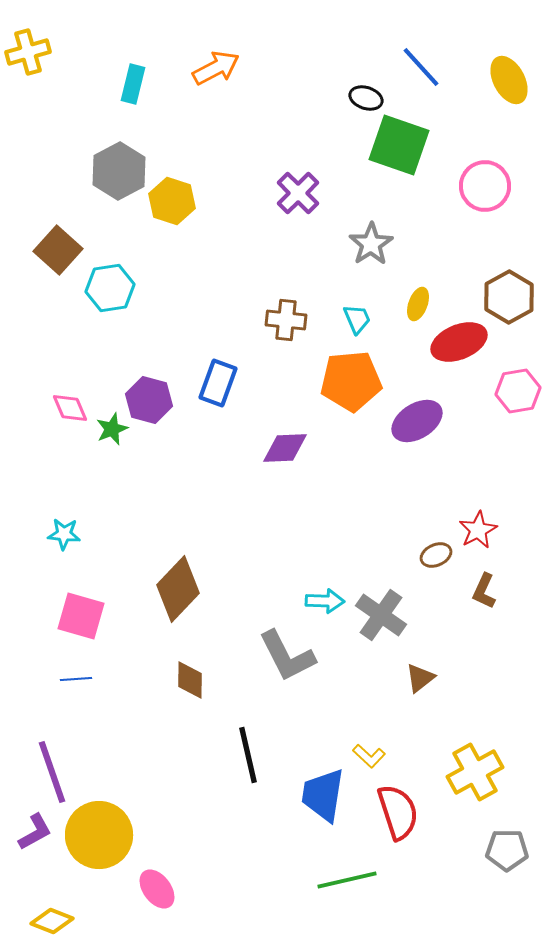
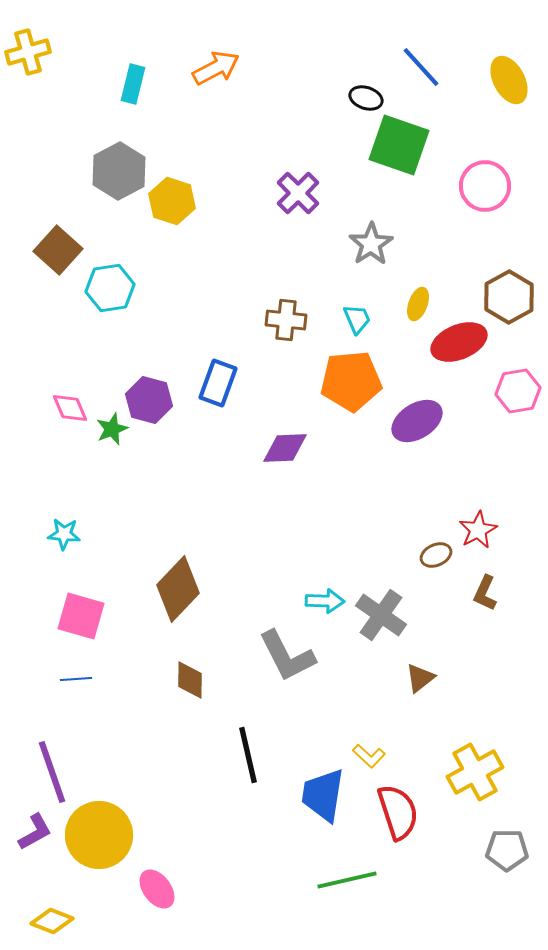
brown L-shape at (484, 591): moved 1 px right, 2 px down
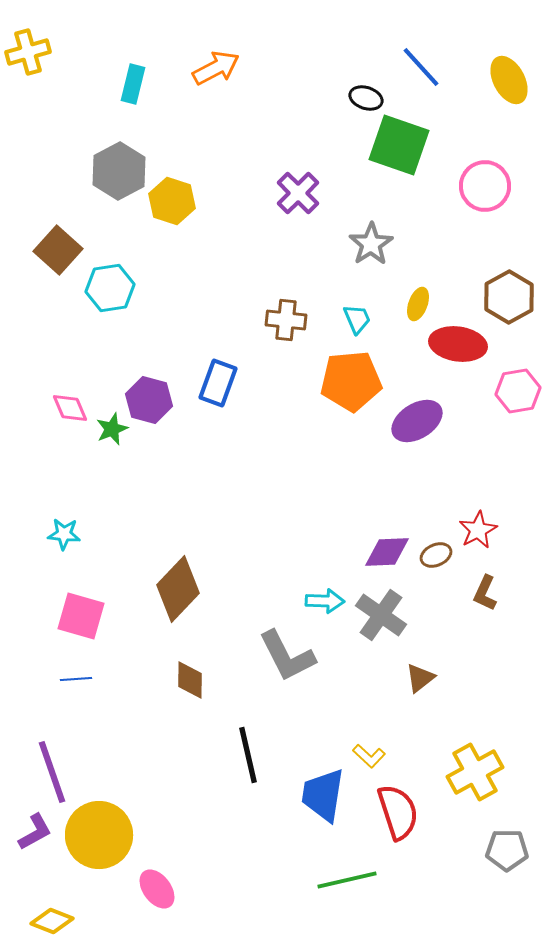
red ellipse at (459, 342): moved 1 px left, 2 px down; rotated 30 degrees clockwise
purple diamond at (285, 448): moved 102 px right, 104 px down
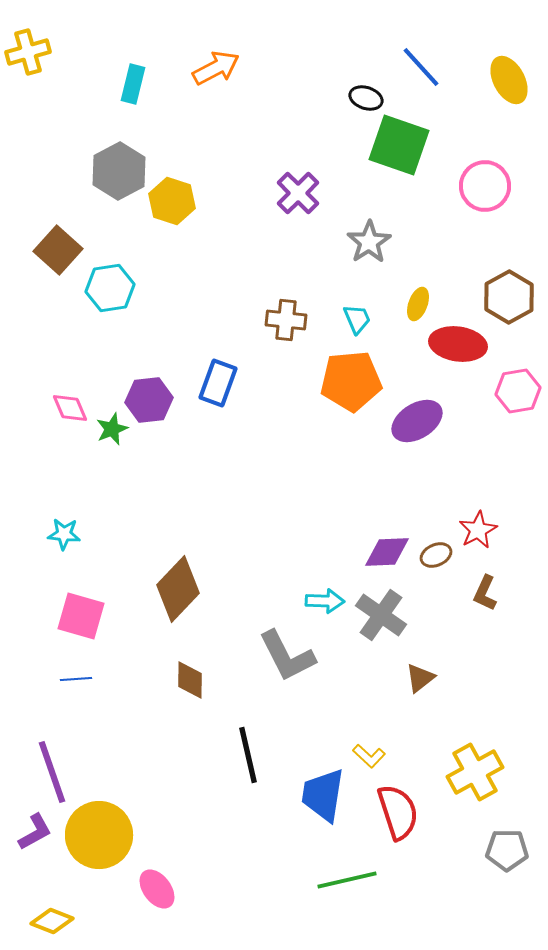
gray star at (371, 244): moved 2 px left, 2 px up
purple hexagon at (149, 400): rotated 21 degrees counterclockwise
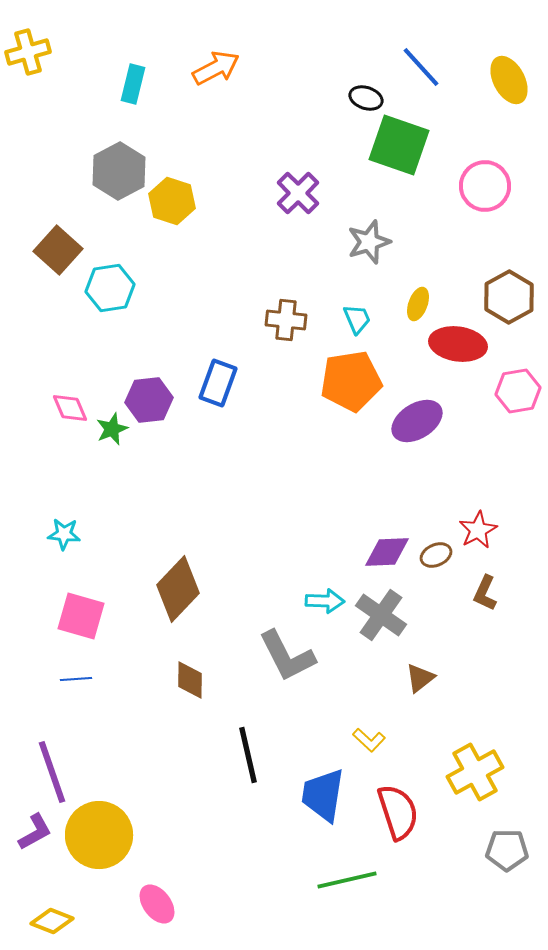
gray star at (369, 242): rotated 15 degrees clockwise
orange pentagon at (351, 381): rotated 4 degrees counterclockwise
yellow L-shape at (369, 756): moved 16 px up
pink ellipse at (157, 889): moved 15 px down
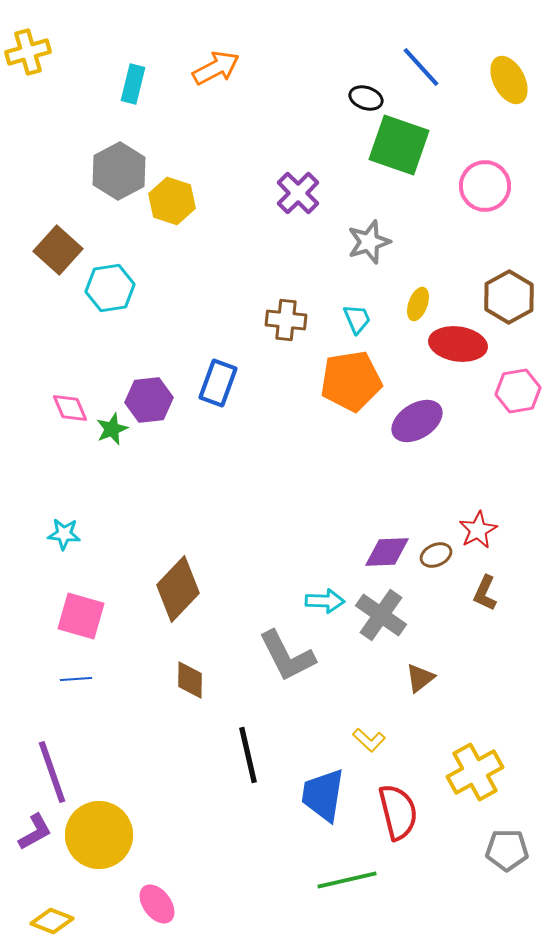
red semicircle at (398, 812): rotated 4 degrees clockwise
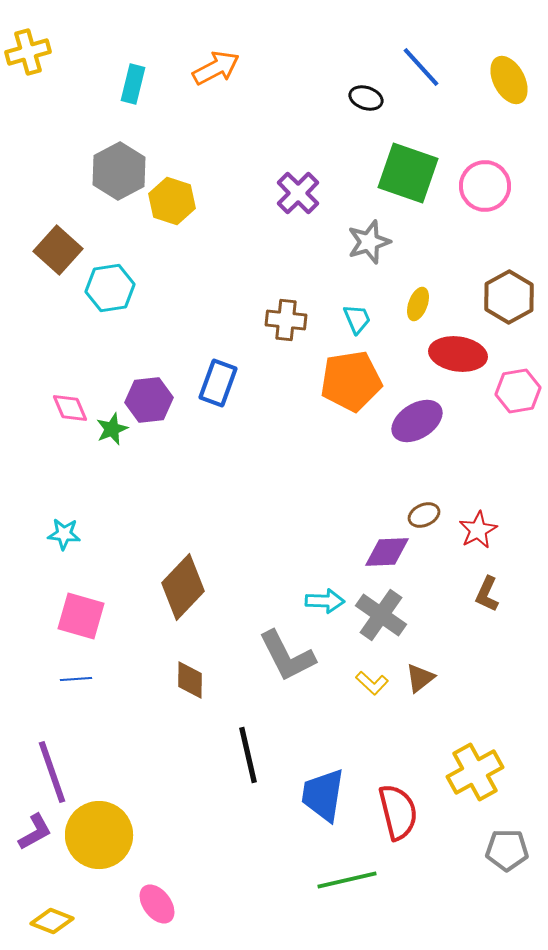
green square at (399, 145): moved 9 px right, 28 px down
red ellipse at (458, 344): moved 10 px down
brown ellipse at (436, 555): moved 12 px left, 40 px up
brown diamond at (178, 589): moved 5 px right, 2 px up
brown L-shape at (485, 593): moved 2 px right, 1 px down
yellow L-shape at (369, 740): moved 3 px right, 57 px up
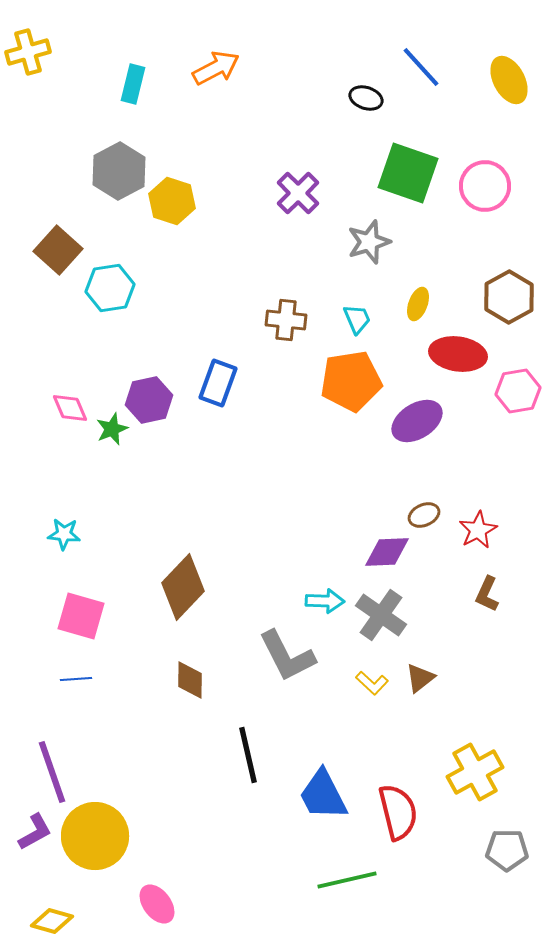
purple hexagon at (149, 400): rotated 6 degrees counterclockwise
blue trapezoid at (323, 795): rotated 36 degrees counterclockwise
yellow circle at (99, 835): moved 4 px left, 1 px down
yellow diamond at (52, 921): rotated 6 degrees counterclockwise
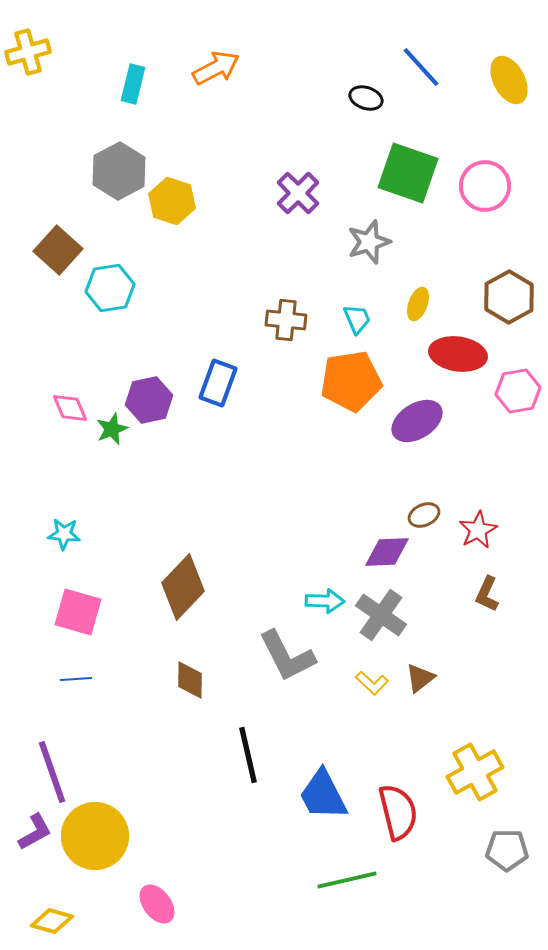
pink square at (81, 616): moved 3 px left, 4 px up
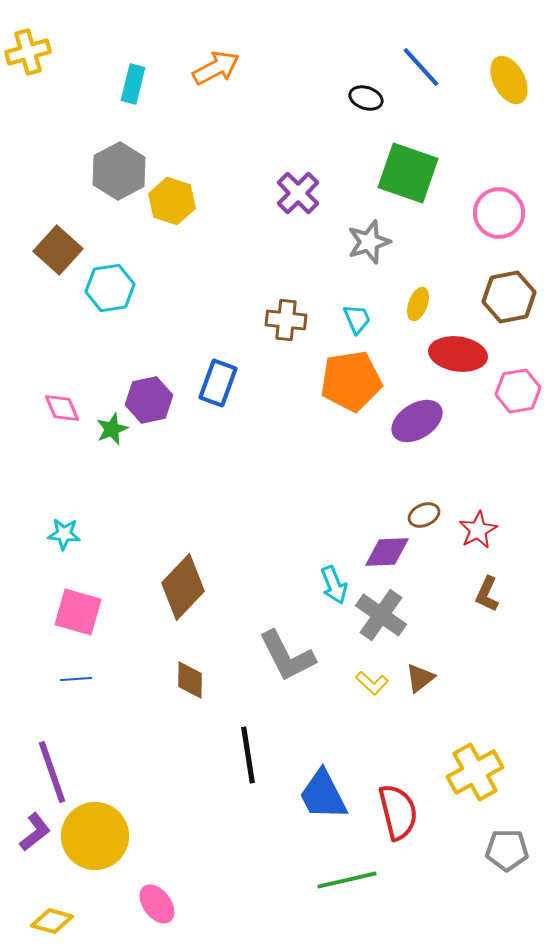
pink circle at (485, 186): moved 14 px right, 27 px down
brown hexagon at (509, 297): rotated 18 degrees clockwise
pink diamond at (70, 408): moved 8 px left
cyan arrow at (325, 601): moved 9 px right, 16 px up; rotated 66 degrees clockwise
black line at (248, 755): rotated 4 degrees clockwise
purple L-shape at (35, 832): rotated 9 degrees counterclockwise
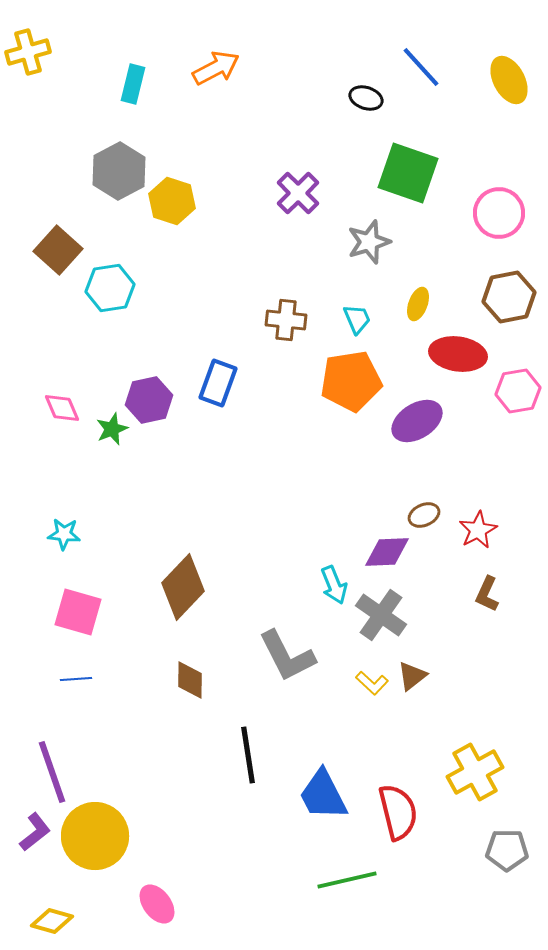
brown triangle at (420, 678): moved 8 px left, 2 px up
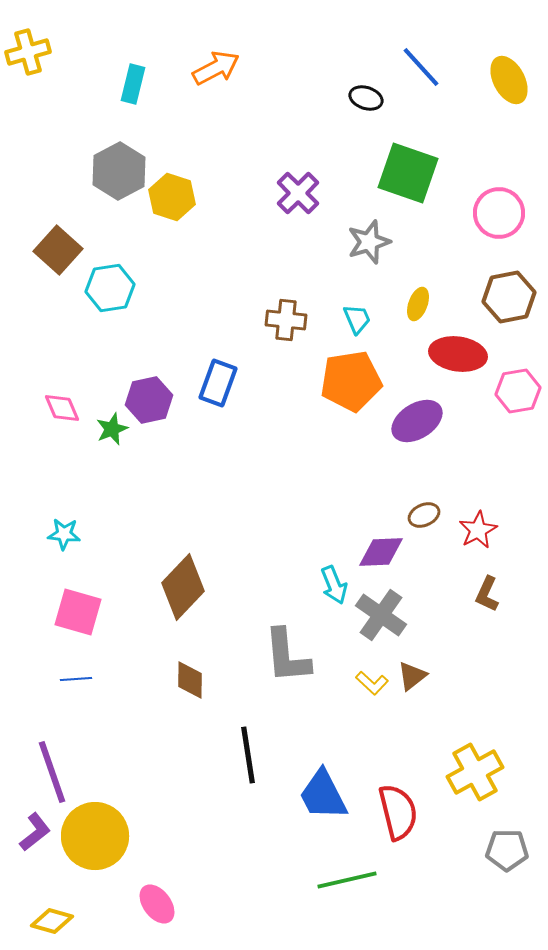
yellow hexagon at (172, 201): moved 4 px up
purple diamond at (387, 552): moved 6 px left
gray L-shape at (287, 656): rotated 22 degrees clockwise
